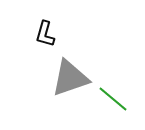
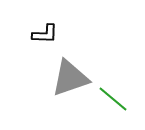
black L-shape: rotated 104 degrees counterclockwise
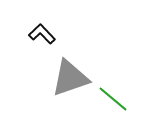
black L-shape: moved 3 px left; rotated 136 degrees counterclockwise
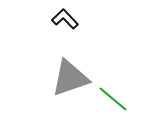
black L-shape: moved 23 px right, 15 px up
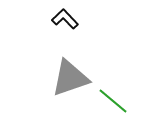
green line: moved 2 px down
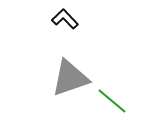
green line: moved 1 px left
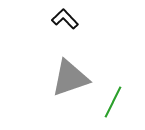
green line: moved 1 px right, 1 px down; rotated 76 degrees clockwise
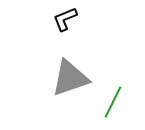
black L-shape: rotated 68 degrees counterclockwise
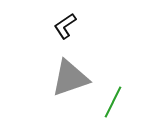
black L-shape: moved 7 px down; rotated 12 degrees counterclockwise
